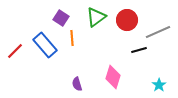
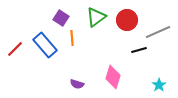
red line: moved 2 px up
purple semicircle: rotated 56 degrees counterclockwise
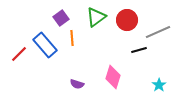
purple square: rotated 21 degrees clockwise
red line: moved 4 px right, 5 px down
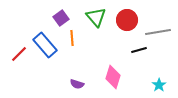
green triangle: rotated 35 degrees counterclockwise
gray line: rotated 15 degrees clockwise
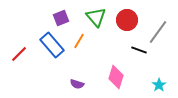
purple square: rotated 14 degrees clockwise
gray line: rotated 45 degrees counterclockwise
orange line: moved 7 px right, 3 px down; rotated 35 degrees clockwise
blue rectangle: moved 7 px right
black line: rotated 35 degrees clockwise
pink diamond: moved 3 px right
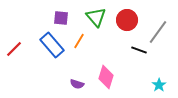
purple square: rotated 28 degrees clockwise
red line: moved 5 px left, 5 px up
pink diamond: moved 10 px left
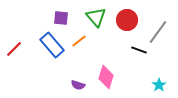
orange line: rotated 21 degrees clockwise
purple semicircle: moved 1 px right, 1 px down
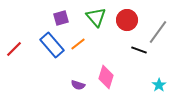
purple square: rotated 21 degrees counterclockwise
orange line: moved 1 px left, 3 px down
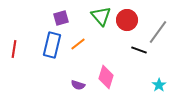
green triangle: moved 5 px right, 1 px up
blue rectangle: rotated 55 degrees clockwise
red line: rotated 36 degrees counterclockwise
